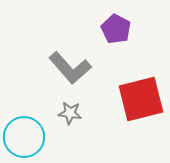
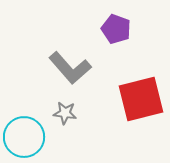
purple pentagon: rotated 8 degrees counterclockwise
gray star: moved 5 px left
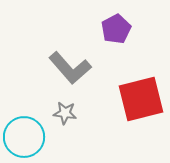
purple pentagon: rotated 24 degrees clockwise
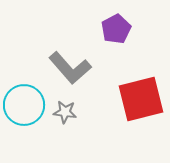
gray star: moved 1 px up
cyan circle: moved 32 px up
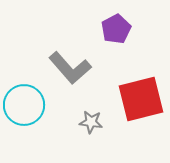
gray star: moved 26 px right, 10 px down
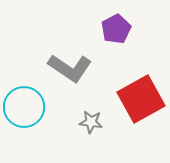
gray L-shape: rotated 15 degrees counterclockwise
red square: rotated 15 degrees counterclockwise
cyan circle: moved 2 px down
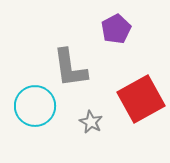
gray L-shape: rotated 48 degrees clockwise
cyan circle: moved 11 px right, 1 px up
gray star: rotated 20 degrees clockwise
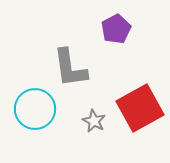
red square: moved 1 px left, 9 px down
cyan circle: moved 3 px down
gray star: moved 3 px right, 1 px up
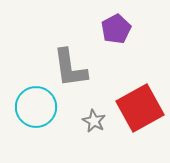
cyan circle: moved 1 px right, 2 px up
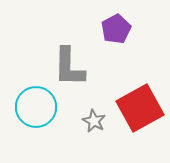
gray L-shape: moved 1 px left, 1 px up; rotated 9 degrees clockwise
